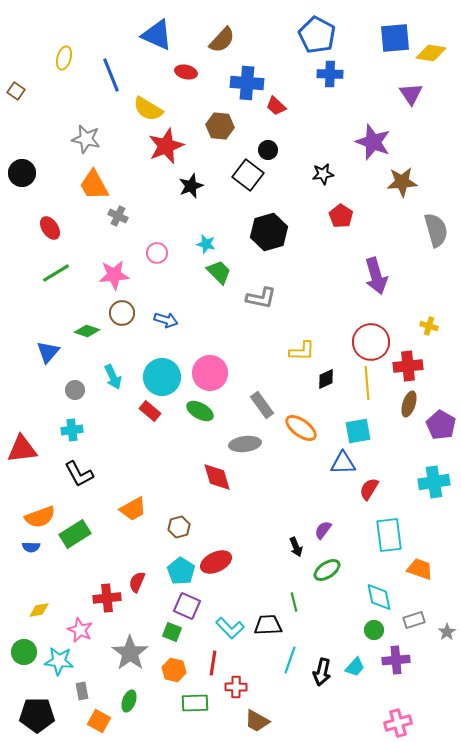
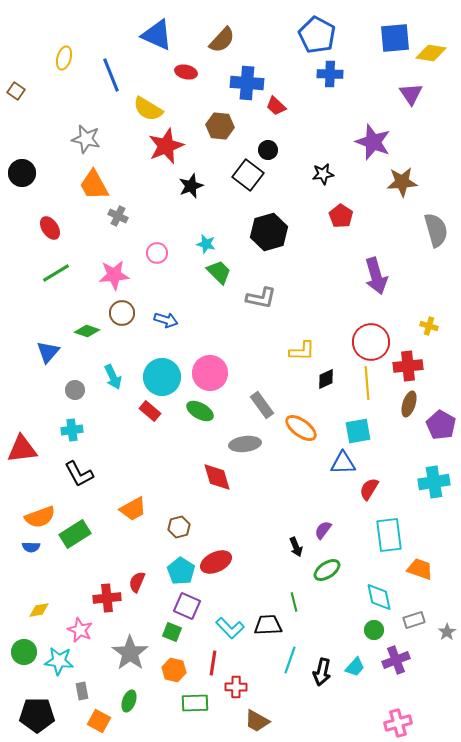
purple cross at (396, 660): rotated 16 degrees counterclockwise
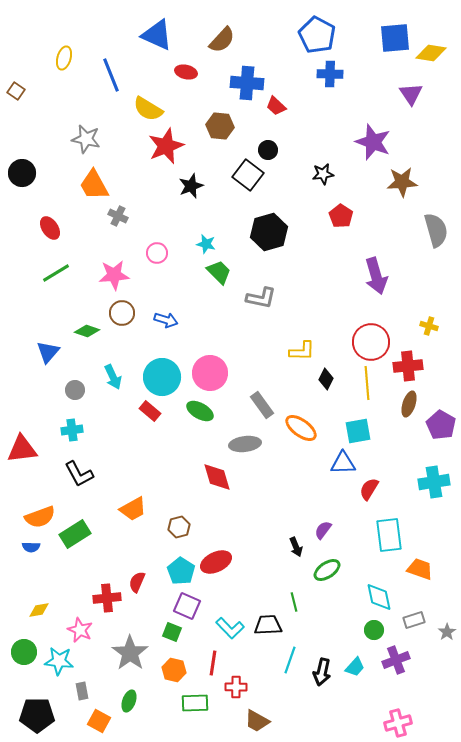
black diamond at (326, 379): rotated 40 degrees counterclockwise
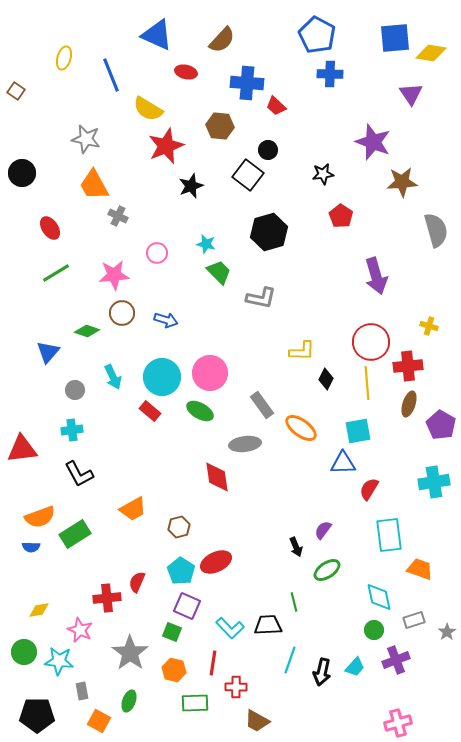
red diamond at (217, 477): rotated 8 degrees clockwise
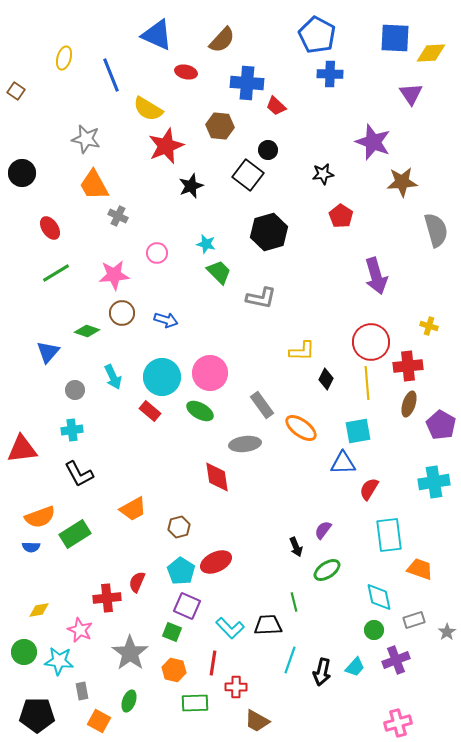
blue square at (395, 38): rotated 8 degrees clockwise
yellow diamond at (431, 53): rotated 12 degrees counterclockwise
